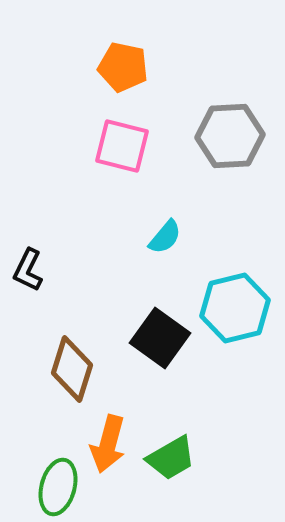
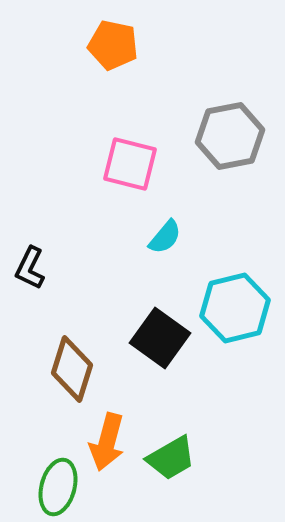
orange pentagon: moved 10 px left, 22 px up
gray hexagon: rotated 8 degrees counterclockwise
pink square: moved 8 px right, 18 px down
black L-shape: moved 2 px right, 2 px up
orange arrow: moved 1 px left, 2 px up
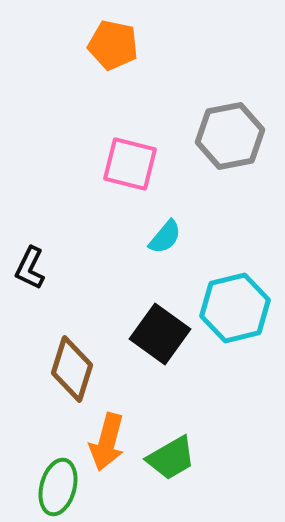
black square: moved 4 px up
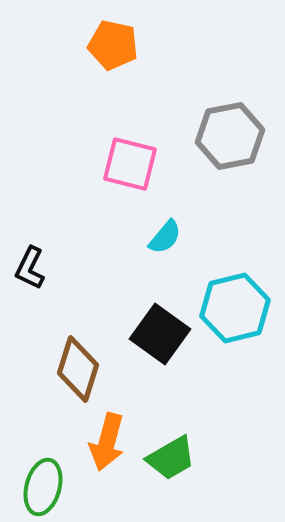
brown diamond: moved 6 px right
green ellipse: moved 15 px left
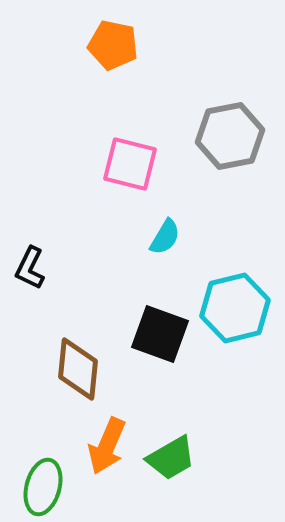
cyan semicircle: rotated 9 degrees counterclockwise
black square: rotated 16 degrees counterclockwise
brown diamond: rotated 12 degrees counterclockwise
orange arrow: moved 4 px down; rotated 8 degrees clockwise
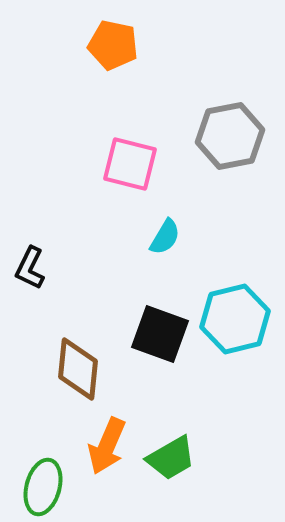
cyan hexagon: moved 11 px down
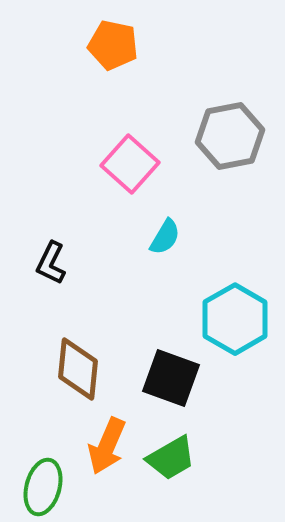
pink square: rotated 28 degrees clockwise
black L-shape: moved 21 px right, 5 px up
cyan hexagon: rotated 16 degrees counterclockwise
black square: moved 11 px right, 44 px down
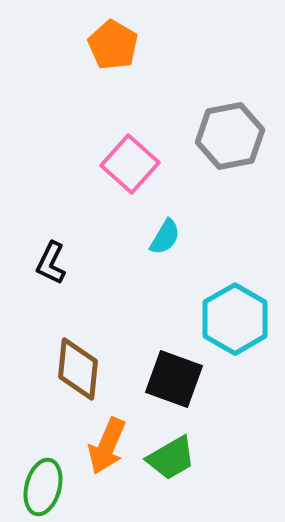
orange pentagon: rotated 18 degrees clockwise
black square: moved 3 px right, 1 px down
